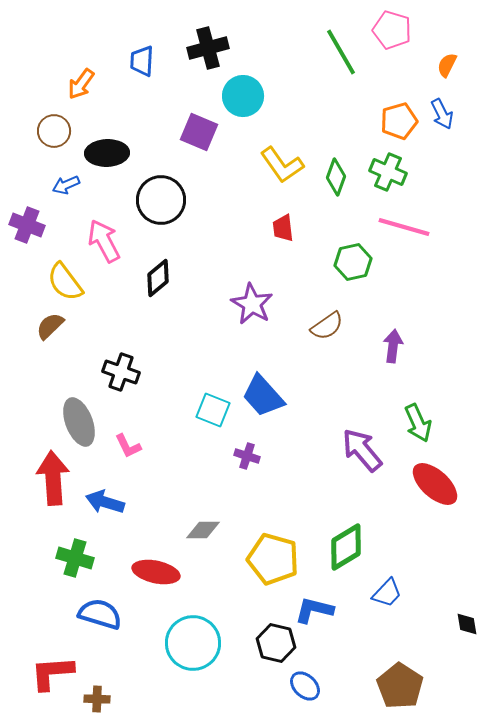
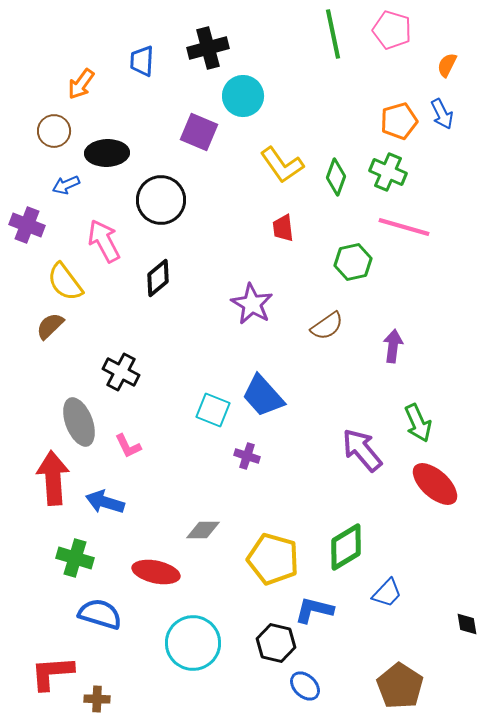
green line at (341, 52): moved 8 px left, 18 px up; rotated 18 degrees clockwise
black cross at (121, 372): rotated 9 degrees clockwise
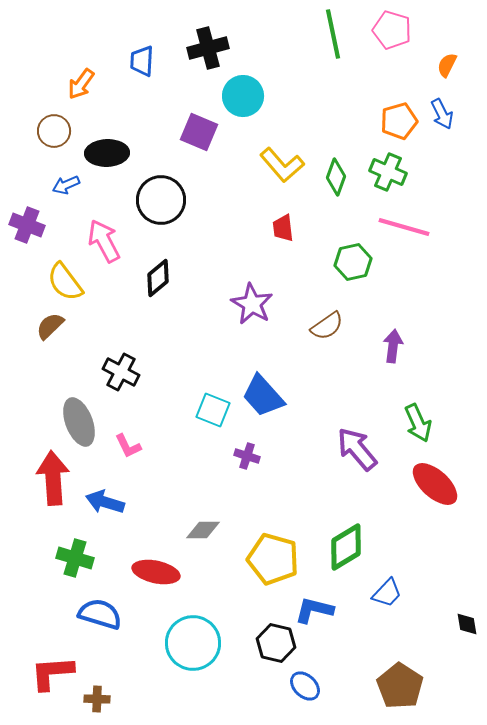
yellow L-shape at (282, 165): rotated 6 degrees counterclockwise
purple arrow at (362, 450): moved 5 px left, 1 px up
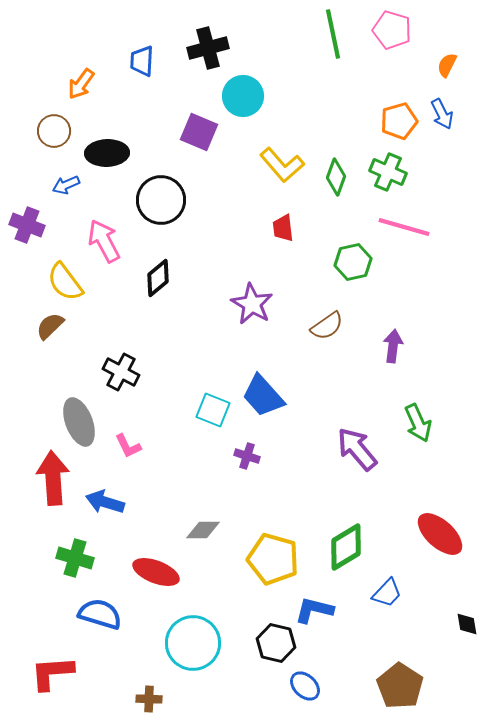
red ellipse at (435, 484): moved 5 px right, 50 px down
red ellipse at (156, 572): rotated 9 degrees clockwise
brown cross at (97, 699): moved 52 px right
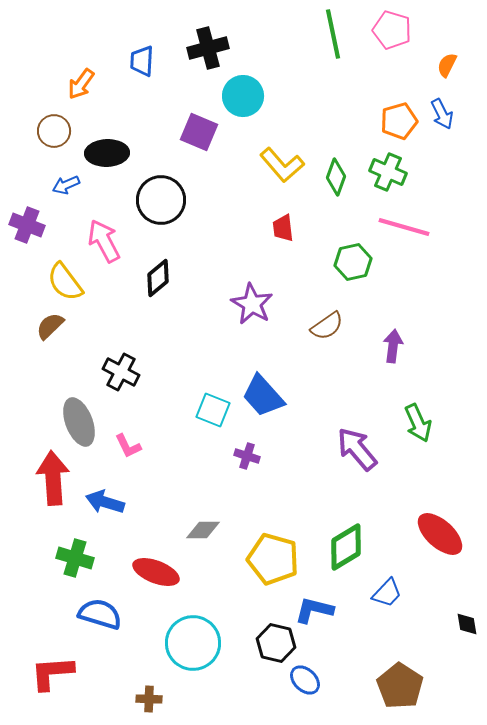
blue ellipse at (305, 686): moved 6 px up
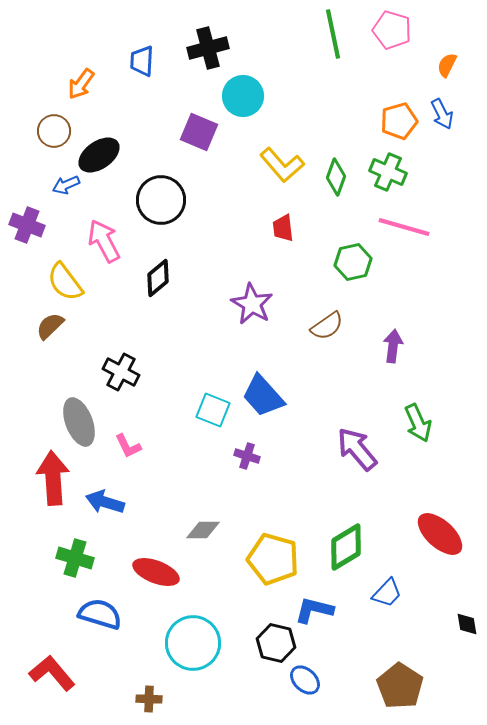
black ellipse at (107, 153): moved 8 px left, 2 px down; rotated 33 degrees counterclockwise
red L-shape at (52, 673): rotated 54 degrees clockwise
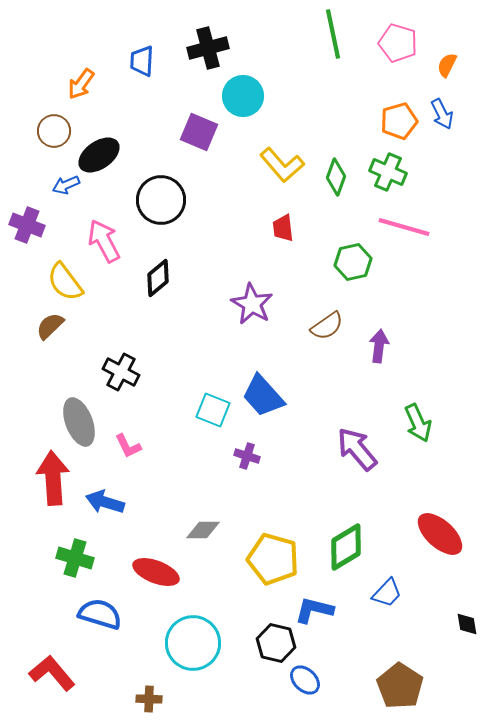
pink pentagon at (392, 30): moved 6 px right, 13 px down
purple arrow at (393, 346): moved 14 px left
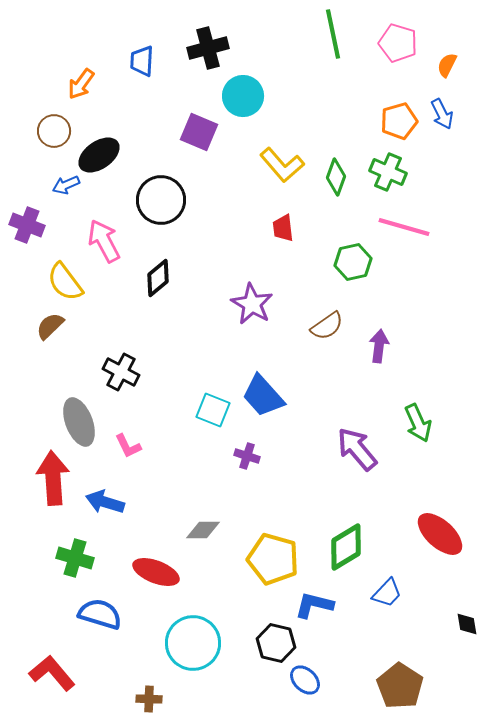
blue L-shape at (314, 610): moved 5 px up
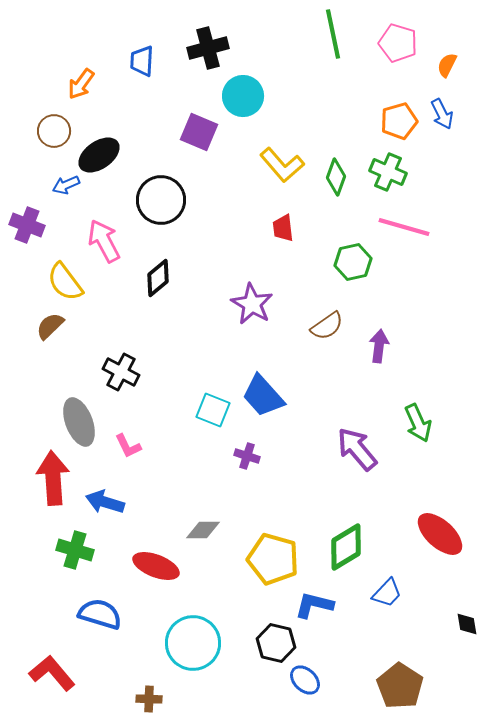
green cross at (75, 558): moved 8 px up
red ellipse at (156, 572): moved 6 px up
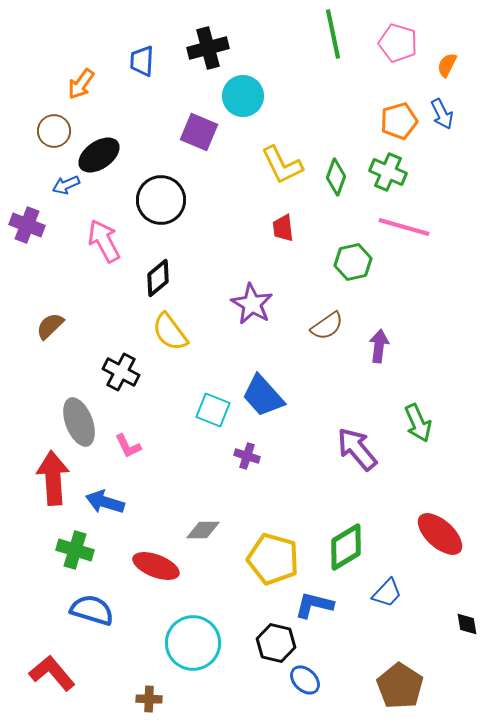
yellow L-shape at (282, 165): rotated 15 degrees clockwise
yellow semicircle at (65, 282): moved 105 px right, 50 px down
blue semicircle at (100, 614): moved 8 px left, 4 px up
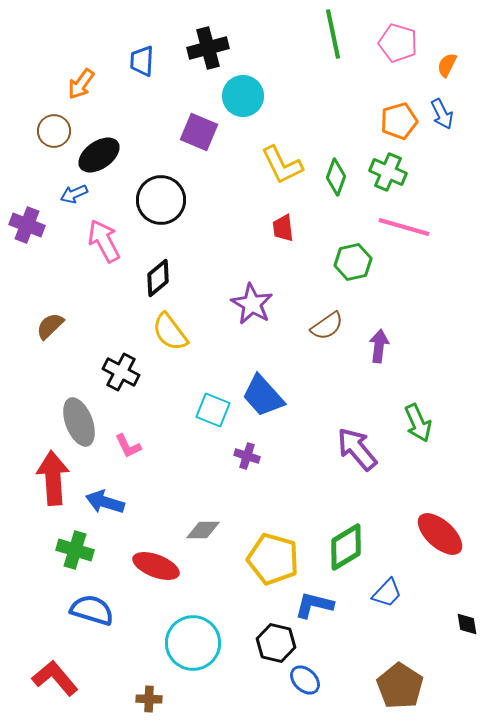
blue arrow at (66, 185): moved 8 px right, 9 px down
red L-shape at (52, 673): moved 3 px right, 5 px down
